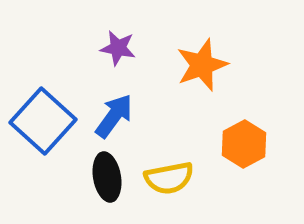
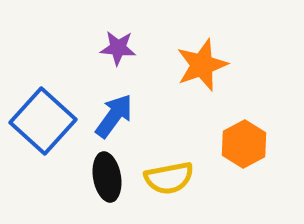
purple star: rotated 6 degrees counterclockwise
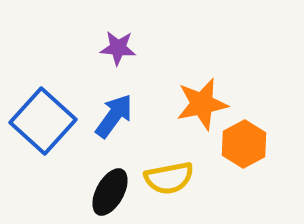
orange star: moved 39 px down; rotated 8 degrees clockwise
black ellipse: moved 3 px right, 15 px down; rotated 39 degrees clockwise
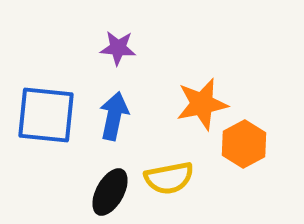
blue arrow: rotated 24 degrees counterclockwise
blue square: moved 3 px right, 6 px up; rotated 36 degrees counterclockwise
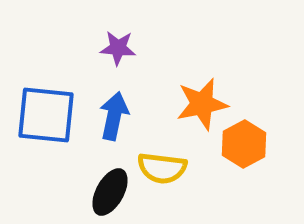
yellow semicircle: moved 7 px left, 10 px up; rotated 18 degrees clockwise
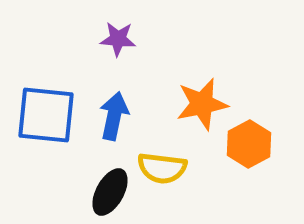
purple star: moved 9 px up
orange hexagon: moved 5 px right
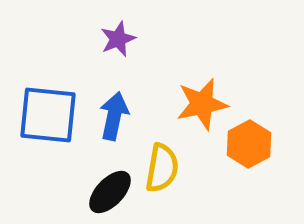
purple star: rotated 27 degrees counterclockwise
blue square: moved 2 px right
yellow semicircle: rotated 87 degrees counterclockwise
black ellipse: rotated 15 degrees clockwise
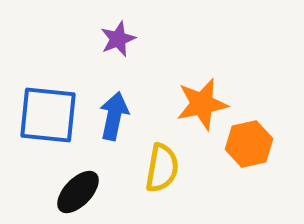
orange hexagon: rotated 15 degrees clockwise
black ellipse: moved 32 px left
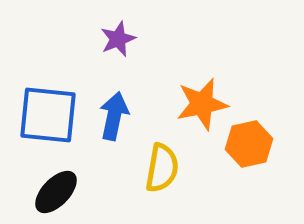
black ellipse: moved 22 px left
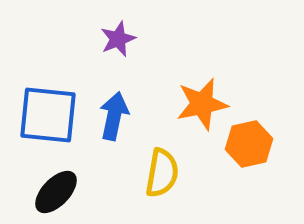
yellow semicircle: moved 5 px down
